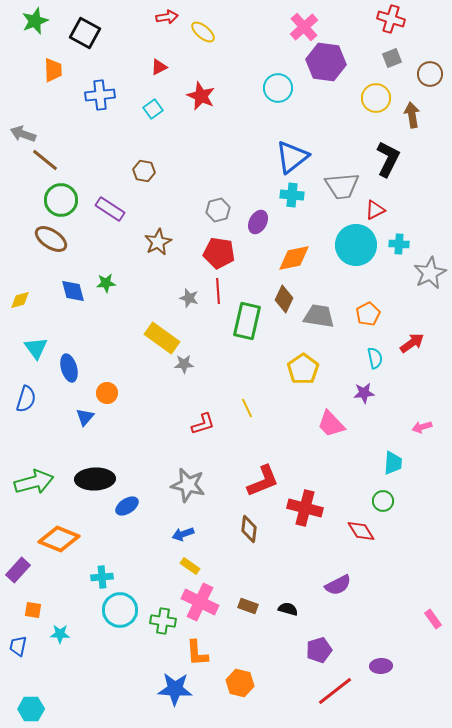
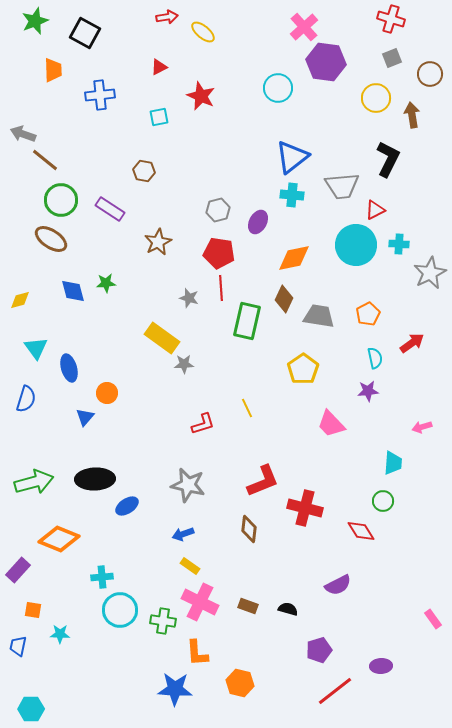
cyan square at (153, 109): moved 6 px right, 8 px down; rotated 24 degrees clockwise
red line at (218, 291): moved 3 px right, 3 px up
purple star at (364, 393): moved 4 px right, 2 px up
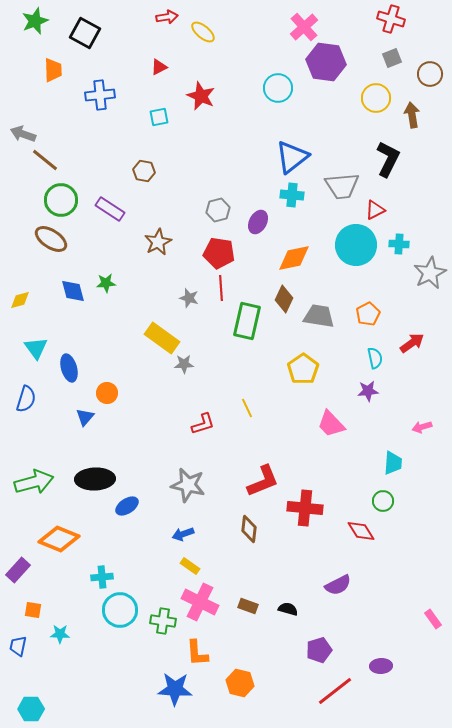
red cross at (305, 508): rotated 8 degrees counterclockwise
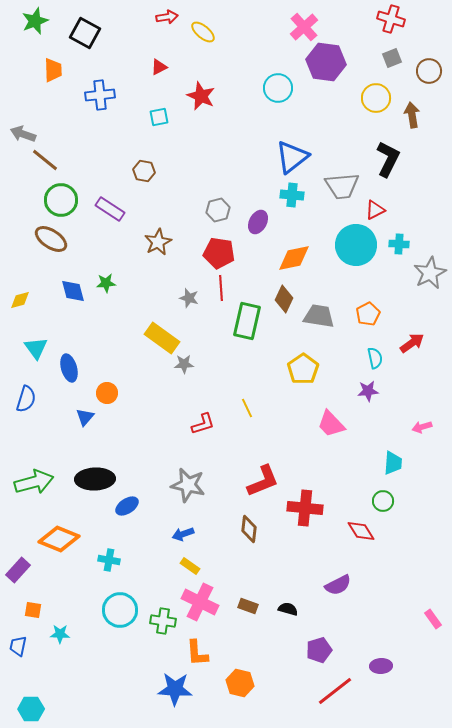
brown circle at (430, 74): moved 1 px left, 3 px up
cyan cross at (102, 577): moved 7 px right, 17 px up; rotated 15 degrees clockwise
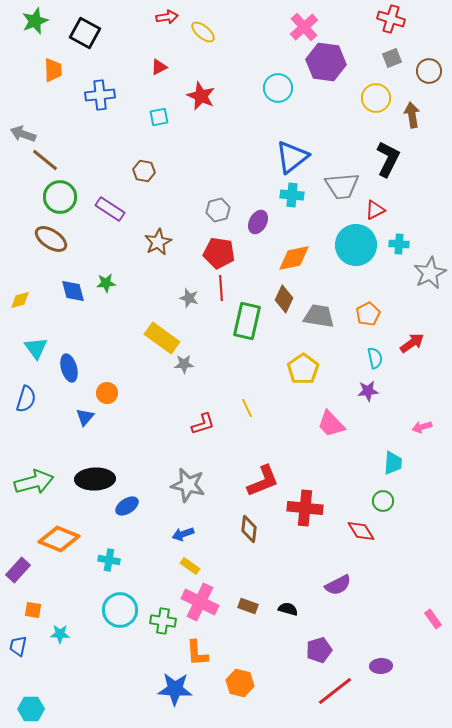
green circle at (61, 200): moved 1 px left, 3 px up
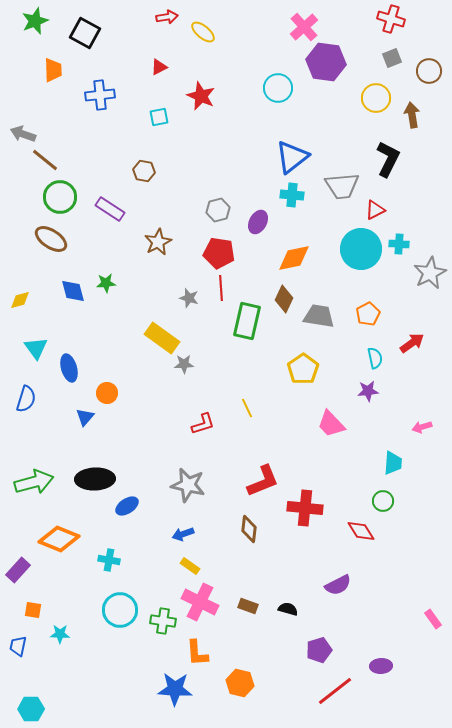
cyan circle at (356, 245): moved 5 px right, 4 px down
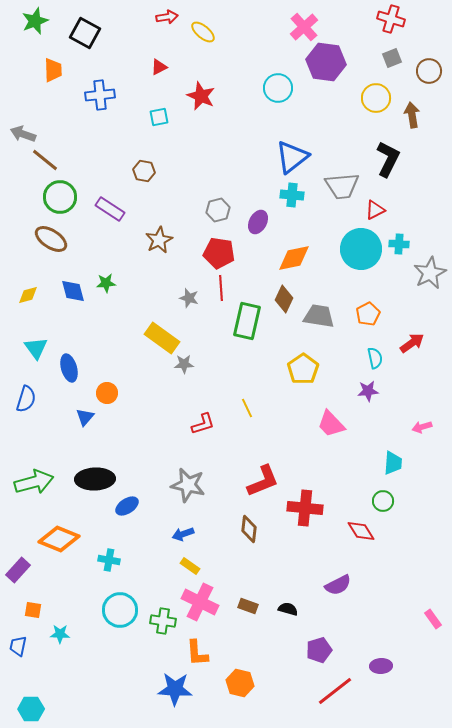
brown star at (158, 242): moved 1 px right, 2 px up
yellow diamond at (20, 300): moved 8 px right, 5 px up
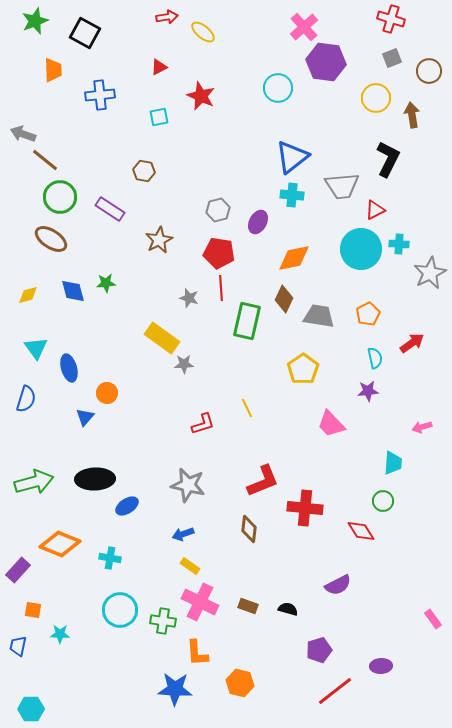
orange diamond at (59, 539): moved 1 px right, 5 px down
cyan cross at (109, 560): moved 1 px right, 2 px up
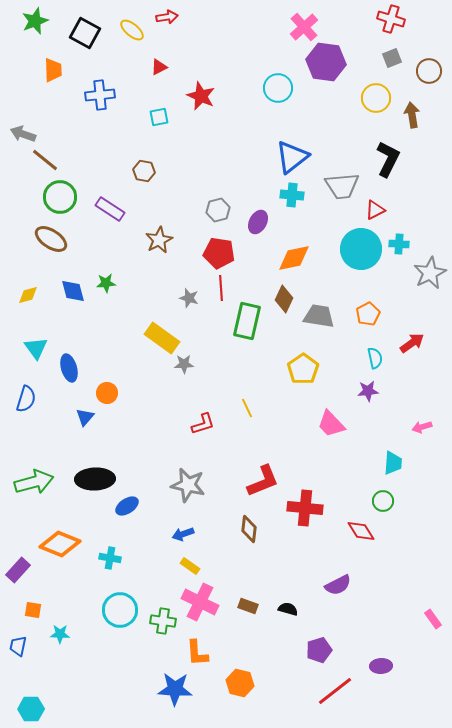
yellow ellipse at (203, 32): moved 71 px left, 2 px up
